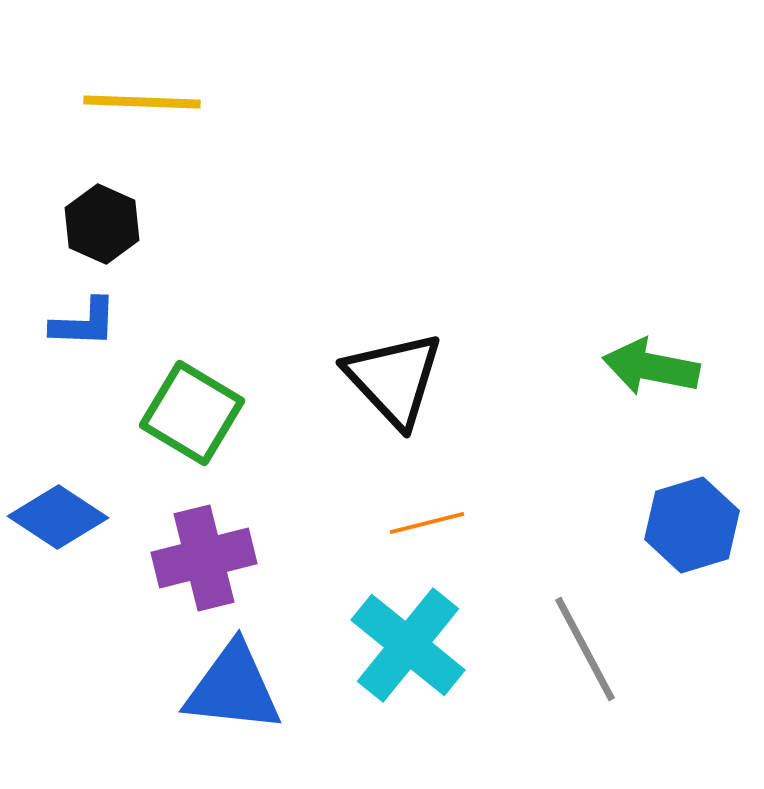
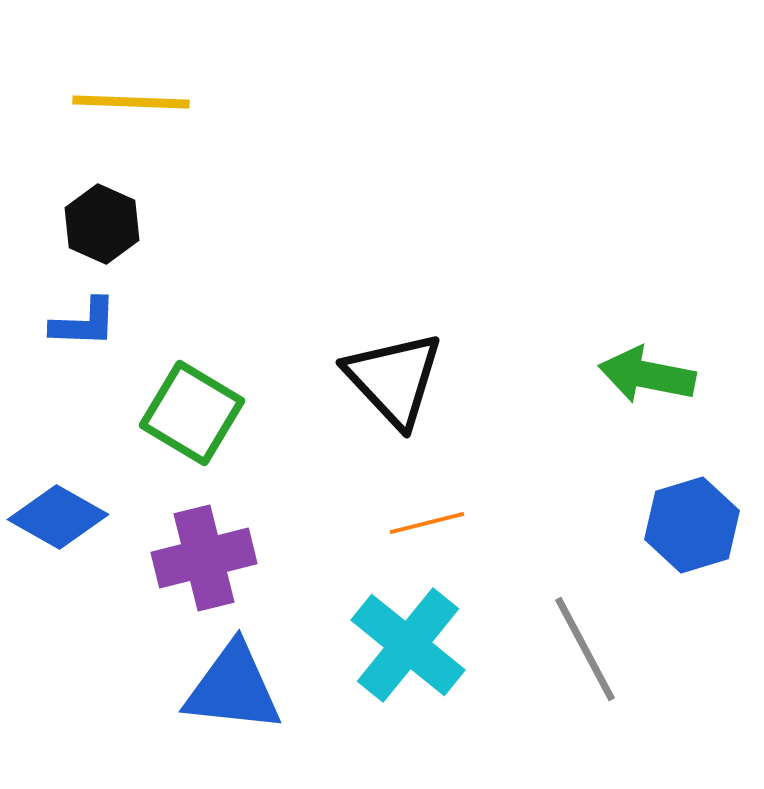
yellow line: moved 11 px left
green arrow: moved 4 px left, 8 px down
blue diamond: rotated 4 degrees counterclockwise
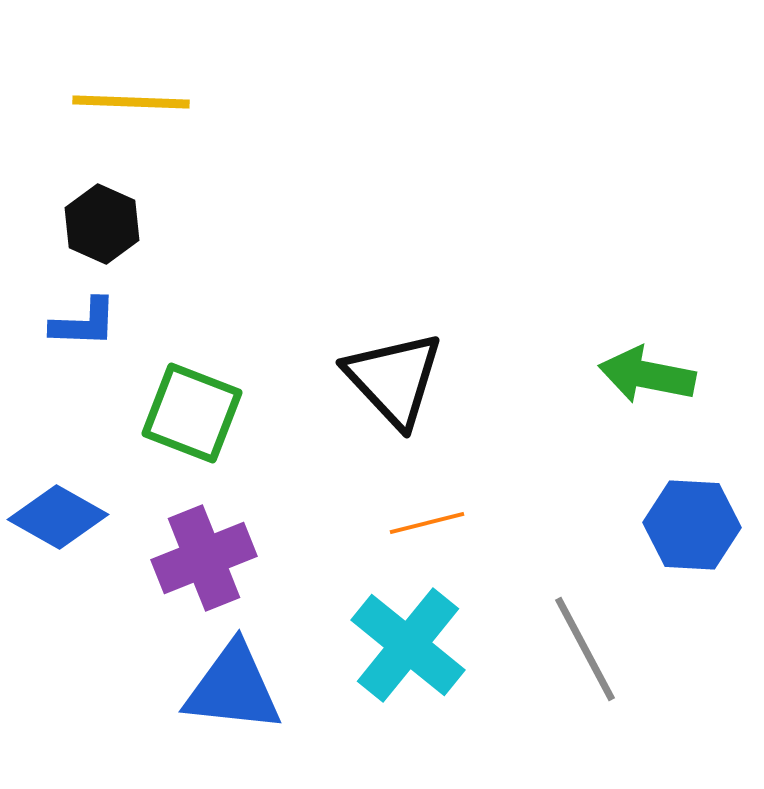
green square: rotated 10 degrees counterclockwise
blue hexagon: rotated 20 degrees clockwise
purple cross: rotated 8 degrees counterclockwise
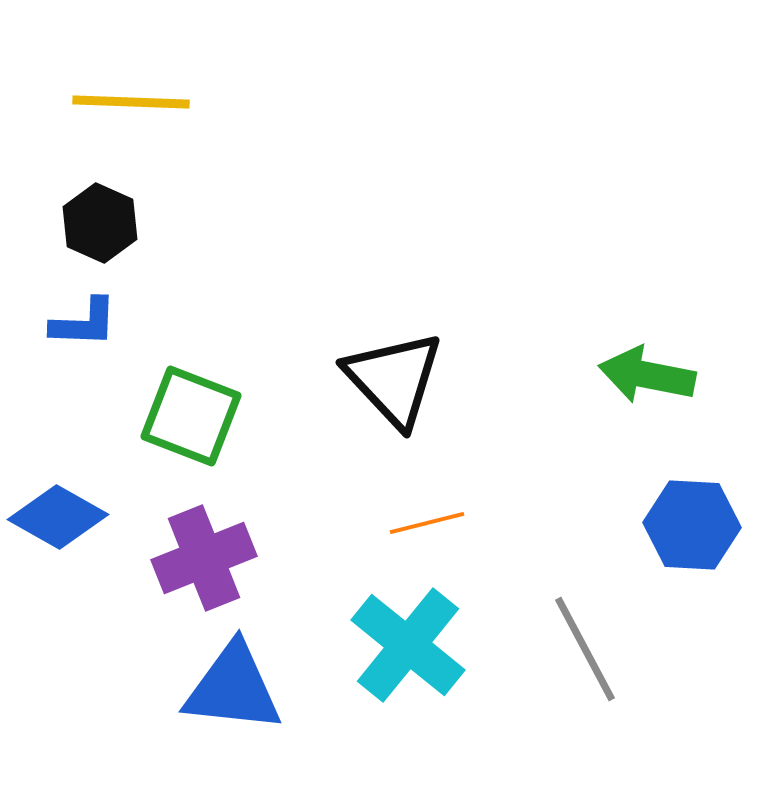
black hexagon: moved 2 px left, 1 px up
green square: moved 1 px left, 3 px down
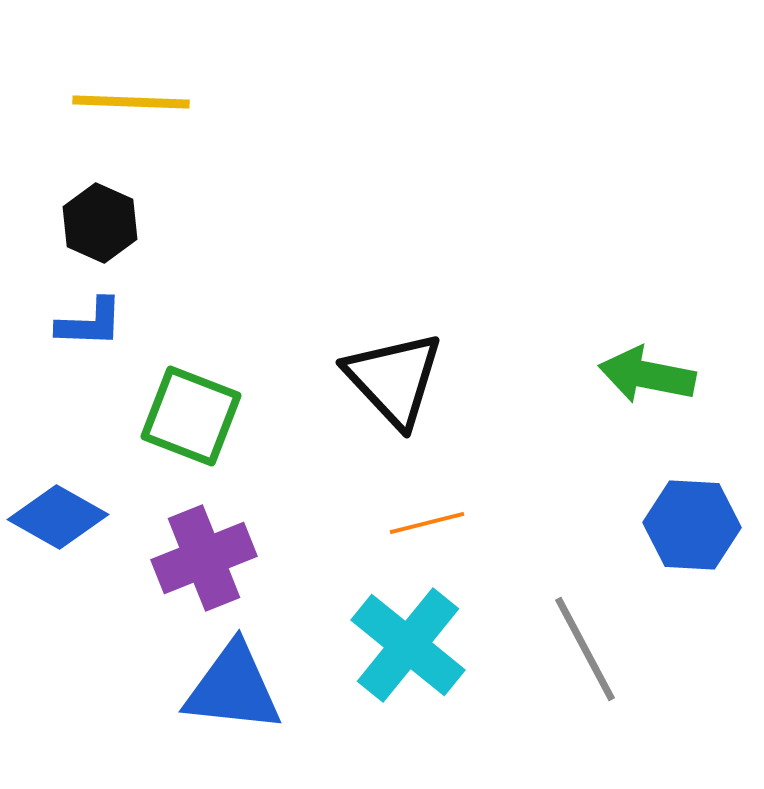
blue L-shape: moved 6 px right
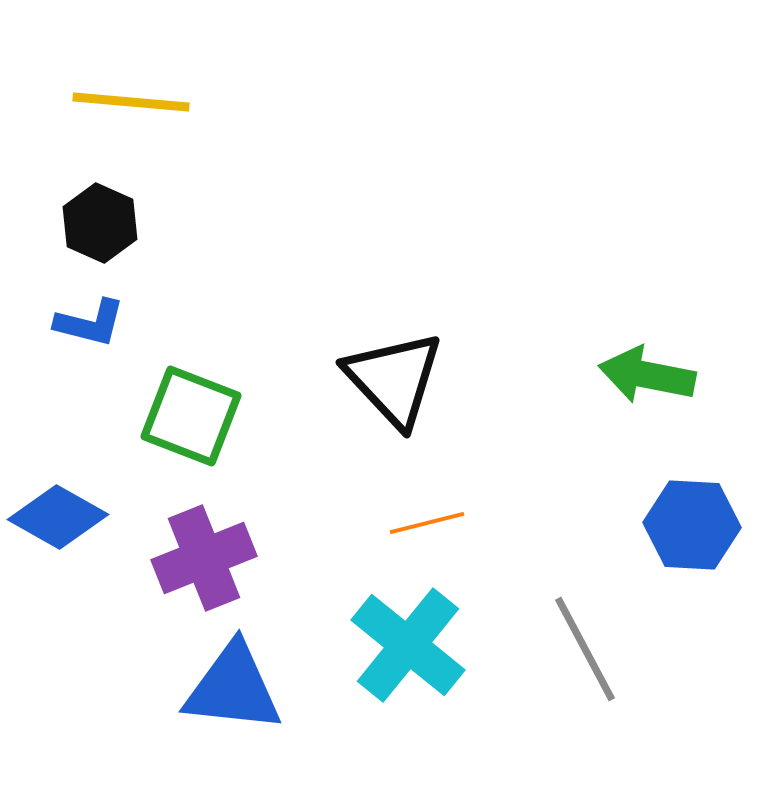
yellow line: rotated 3 degrees clockwise
blue L-shape: rotated 12 degrees clockwise
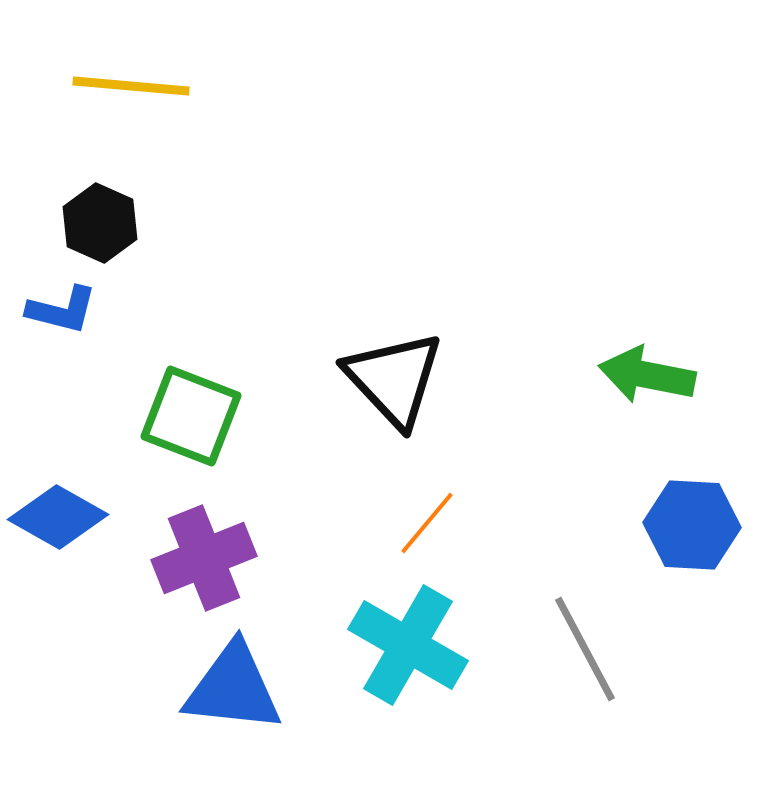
yellow line: moved 16 px up
blue L-shape: moved 28 px left, 13 px up
orange line: rotated 36 degrees counterclockwise
cyan cross: rotated 9 degrees counterclockwise
